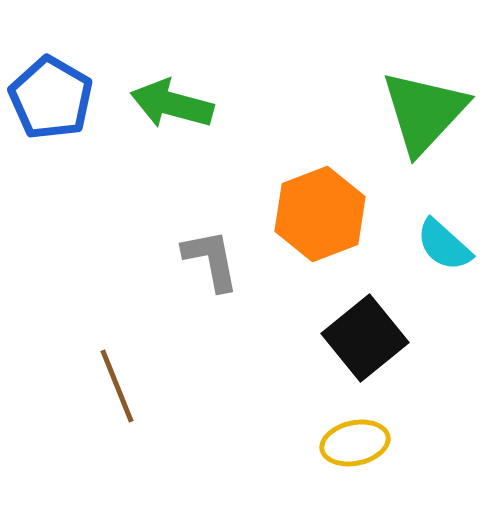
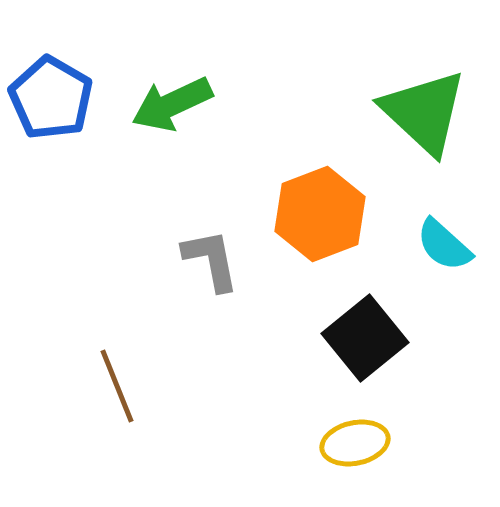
green arrow: rotated 40 degrees counterclockwise
green triangle: rotated 30 degrees counterclockwise
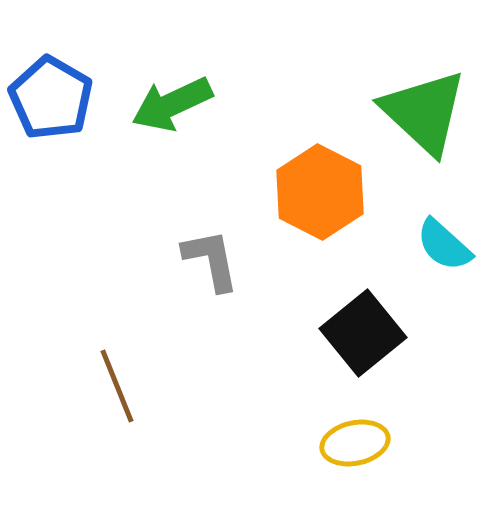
orange hexagon: moved 22 px up; rotated 12 degrees counterclockwise
black square: moved 2 px left, 5 px up
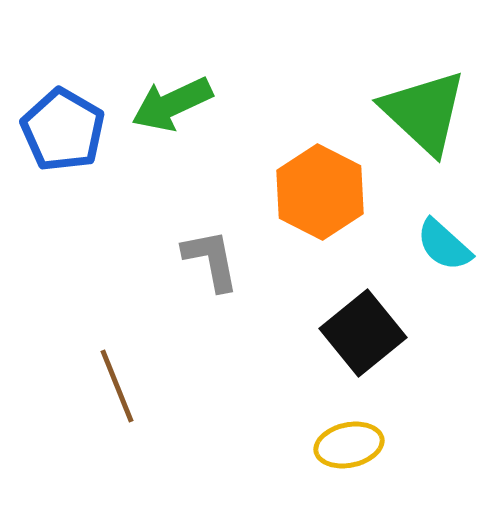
blue pentagon: moved 12 px right, 32 px down
yellow ellipse: moved 6 px left, 2 px down
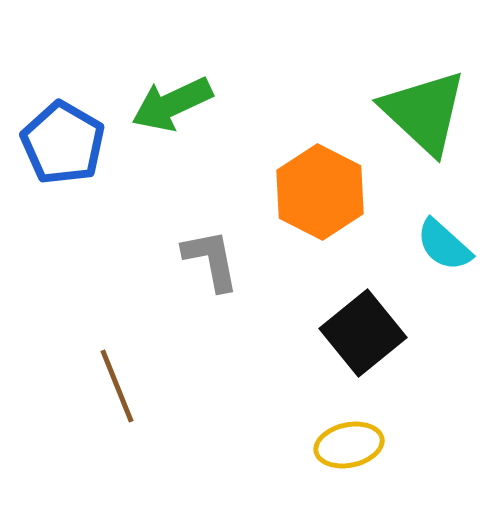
blue pentagon: moved 13 px down
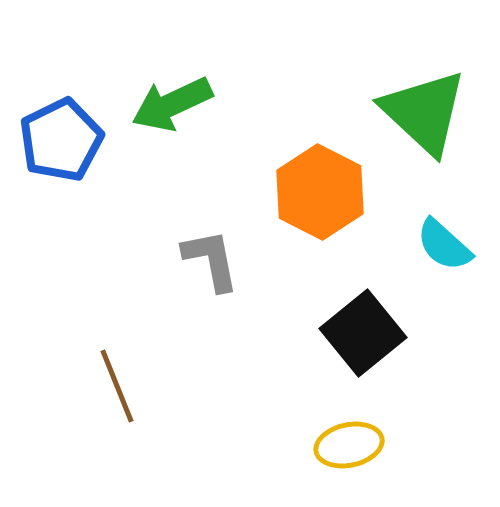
blue pentagon: moved 2 px left, 3 px up; rotated 16 degrees clockwise
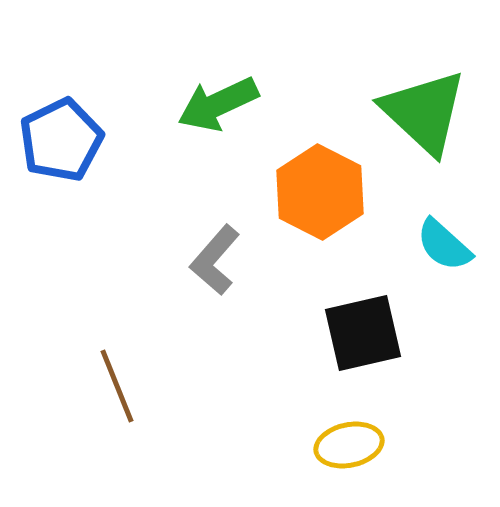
green arrow: moved 46 px right
gray L-shape: moved 4 px right; rotated 128 degrees counterclockwise
black square: rotated 26 degrees clockwise
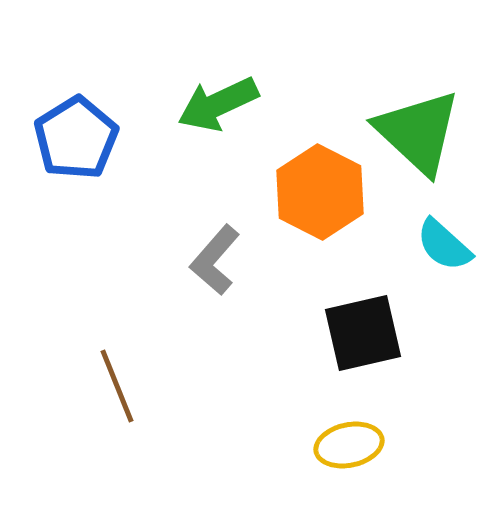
green triangle: moved 6 px left, 20 px down
blue pentagon: moved 15 px right, 2 px up; rotated 6 degrees counterclockwise
